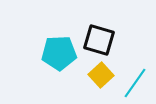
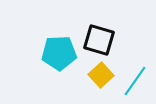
cyan line: moved 2 px up
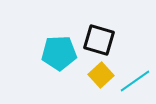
cyan line: rotated 20 degrees clockwise
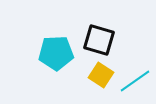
cyan pentagon: moved 3 px left
yellow square: rotated 15 degrees counterclockwise
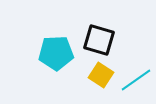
cyan line: moved 1 px right, 1 px up
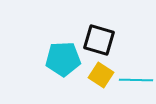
cyan pentagon: moved 7 px right, 6 px down
cyan line: rotated 36 degrees clockwise
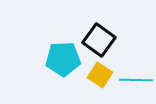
black square: rotated 20 degrees clockwise
yellow square: moved 1 px left
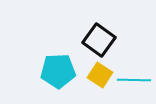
cyan pentagon: moved 5 px left, 12 px down
cyan line: moved 2 px left
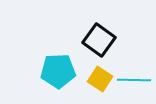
yellow square: moved 4 px down
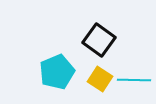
cyan pentagon: moved 1 px left, 1 px down; rotated 20 degrees counterclockwise
